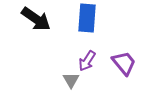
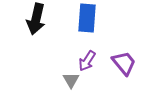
black arrow: rotated 68 degrees clockwise
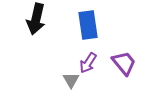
blue rectangle: moved 1 px right, 7 px down; rotated 12 degrees counterclockwise
purple arrow: moved 1 px right, 2 px down
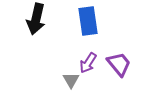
blue rectangle: moved 4 px up
purple trapezoid: moved 5 px left, 1 px down
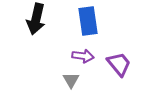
purple arrow: moved 5 px left, 7 px up; rotated 115 degrees counterclockwise
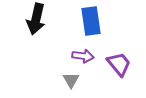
blue rectangle: moved 3 px right
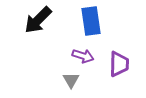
black arrow: moved 2 px right, 1 px down; rotated 32 degrees clockwise
purple arrow: rotated 10 degrees clockwise
purple trapezoid: rotated 40 degrees clockwise
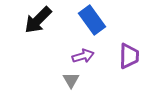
blue rectangle: moved 1 px right, 1 px up; rotated 28 degrees counterclockwise
purple arrow: rotated 35 degrees counterclockwise
purple trapezoid: moved 10 px right, 8 px up
